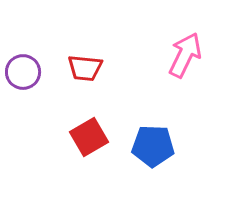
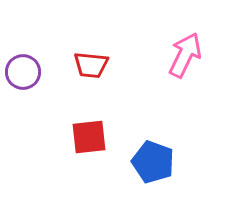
red trapezoid: moved 6 px right, 3 px up
red square: rotated 24 degrees clockwise
blue pentagon: moved 16 px down; rotated 18 degrees clockwise
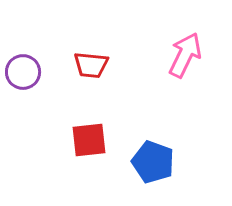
red square: moved 3 px down
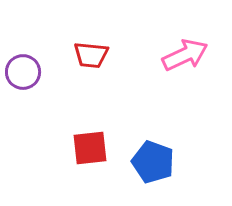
pink arrow: rotated 39 degrees clockwise
red trapezoid: moved 10 px up
red square: moved 1 px right, 8 px down
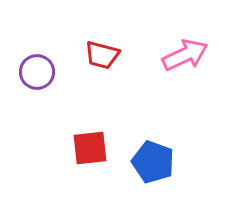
red trapezoid: moved 11 px right; rotated 9 degrees clockwise
purple circle: moved 14 px right
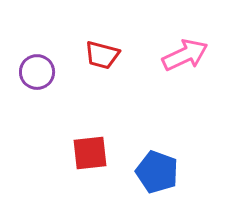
red square: moved 5 px down
blue pentagon: moved 4 px right, 10 px down
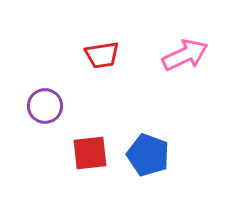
red trapezoid: rotated 24 degrees counterclockwise
purple circle: moved 8 px right, 34 px down
blue pentagon: moved 9 px left, 17 px up
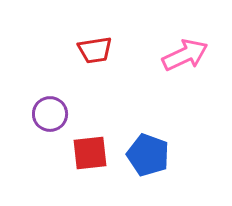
red trapezoid: moved 7 px left, 5 px up
purple circle: moved 5 px right, 8 px down
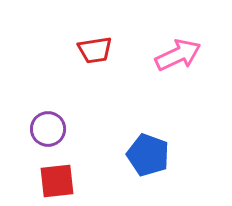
pink arrow: moved 7 px left
purple circle: moved 2 px left, 15 px down
red square: moved 33 px left, 28 px down
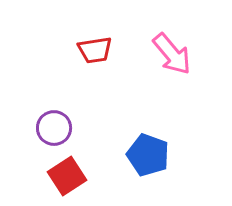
pink arrow: moved 6 px left, 1 px up; rotated 75 degrees clockwise
purple circle: moved 6 px right, 1 px up
red square: moved 10 px right, 5 px up; rotated 27 degrees counterclockwise
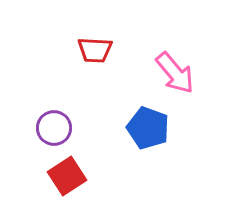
red trapezoid: rotated 12 degrees clockwise
pink arrow: moved 3 px right, 19 px down
blue pentagon: moved 27 px up
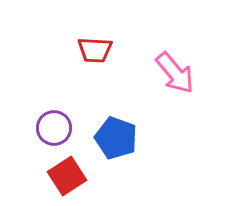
blue pentagon: moved 32 px left, 10 px down
